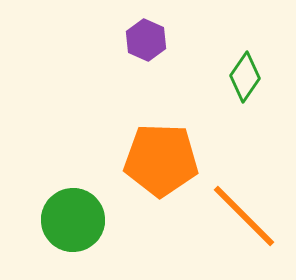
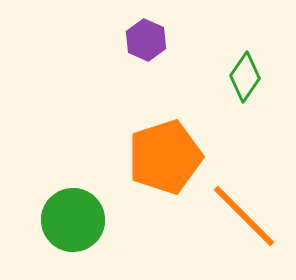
orange pentagon: moved 4 px right, 3 px up; rotated 20 degrees counterclockwise
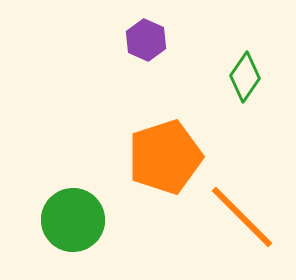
orange line: moved 2 px left, 1 px down
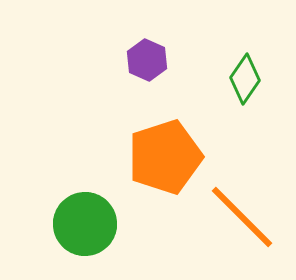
purple hexagon: moved 1 px right, 20 px down
green diamond: moved 2 px down
green circle: moved 12 px right, 4 px down
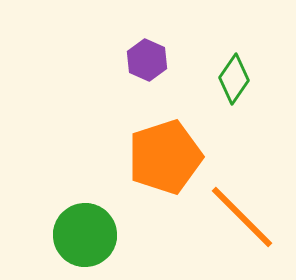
green diamond: moved 11 px left
green circle: moved 11 px down
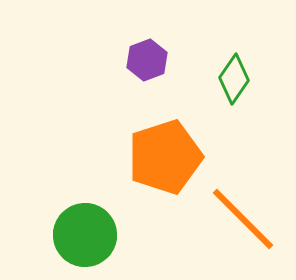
purple hexagon: rotated 15 degrees clockwise
orange line: moved 1 px right, 2 px down
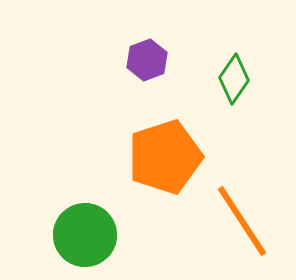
orange line: moved 1 px left, 2 px down; rotated 12 degrees clockwise
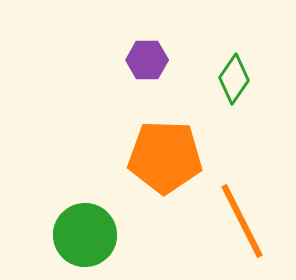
purple hexagon: rotated 21 degrees clockwise
orange pentagon: rotated 20 degrees clockwise
orange line: rotated 6 degrees clockwise
